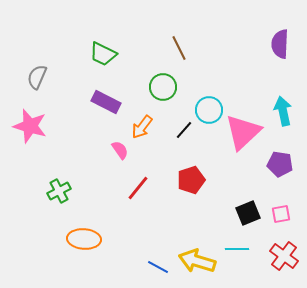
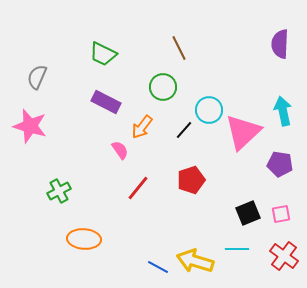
yellow arrow: moved 2 px left
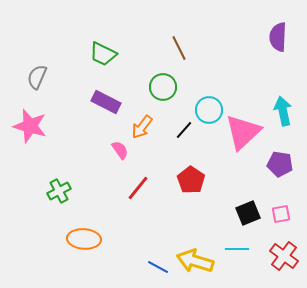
purple semicircle: moved 2 px left, 7 px up
red pentagon: rotated 20 degrees counterclockwise
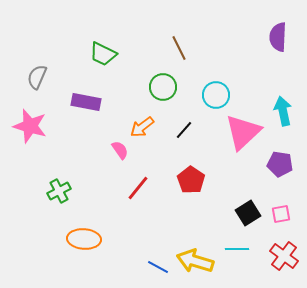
purple rectangle: moved 20 px left; rotated 16 degrees counterclockwise
cyan circle: moved 7 px right, 15 px up
orange arrow: rotated 15 degrees clockwise
black square: rotated 10 degrees counterclockwise
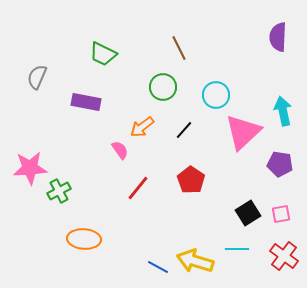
pink star: moved 42 px down; rotated 20 degrees counterclockwise
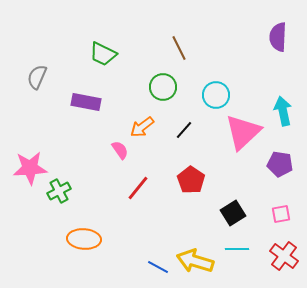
black square: moved 15 px left
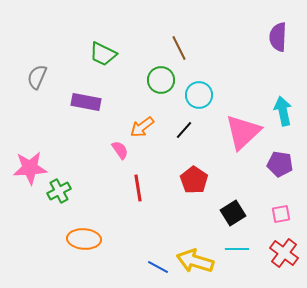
green circle: moved 2 px left, 7 px up
cyan circle: moved 17 px left
red pentagon: moved 3 px right
red line: rotated 48 degrees counterclockwise
red cross: moved 3 px up
